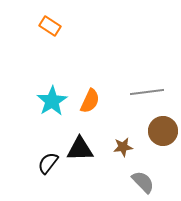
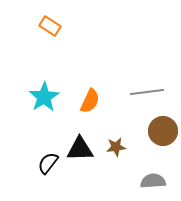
cyan star: moved 8 px left, 4 px up
brown star: moved 7 px left
gray semicircle: moved 10 px right, 1 px up; rotated 50 degrees counterclockwise
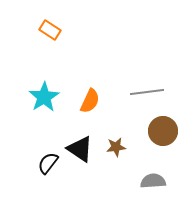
orange rectangle: moved 4 px down
black triangle: rotated 36 degrees clockwise
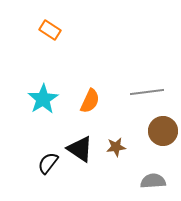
cyan star: moved 1 px left, 2 px down
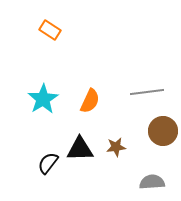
black triangle: rotated 36 degrees counterclockwise
gray semicircle: moved 1 px left, 1 px down
